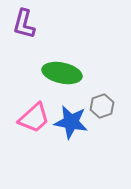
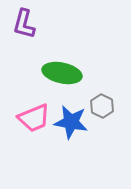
gray hexagon: rotated 15 degrees counterclockwise
pink trapezoid: rotated 20 degrees clockwise
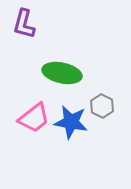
pink trapezoid: rotated 16 degrees counterclockwise
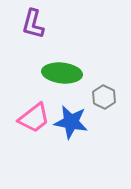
purple L-shape: moved 9 px right
green ellipse: rotated 6 degrees counterclockwise
gray hexagon: moved 2 px right, 9 px up
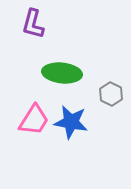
gray hexagon: moved 7 px right, 3 px up
pink trapezoid: moved 2 px down; rotated 20 degrees counterclockwise
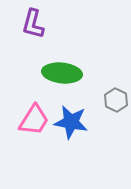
gray hexagon: moved 5 px right, 6 px down
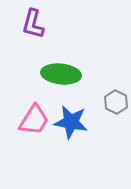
green ellipse: moved 1 px left, 1 px down
gray hexagon: moved 2 px down
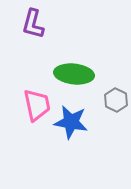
green ellipse: moved 13 px right
gray hexagon: moved 2 px up
pink trapezoid: moved 3 px right, 15 px up; rotated 44 degrees counterclockwise
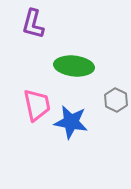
green ellipse: moved 8 px up
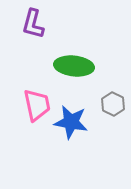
gray hexagon: moved 3 px left, 4 px down
